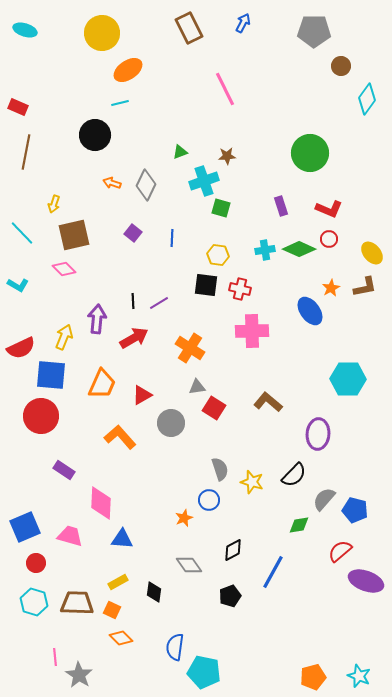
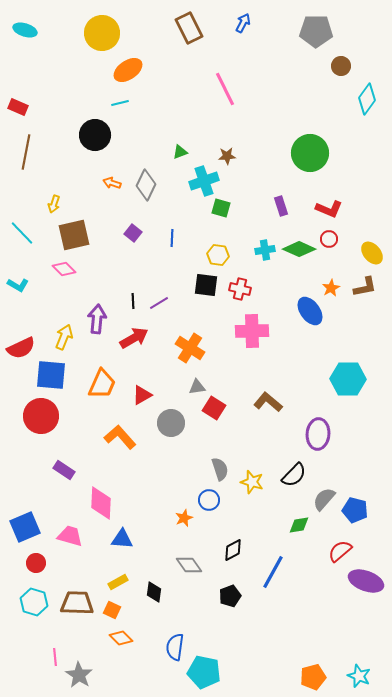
gray pentagon at (314, 31): moved 2 px right
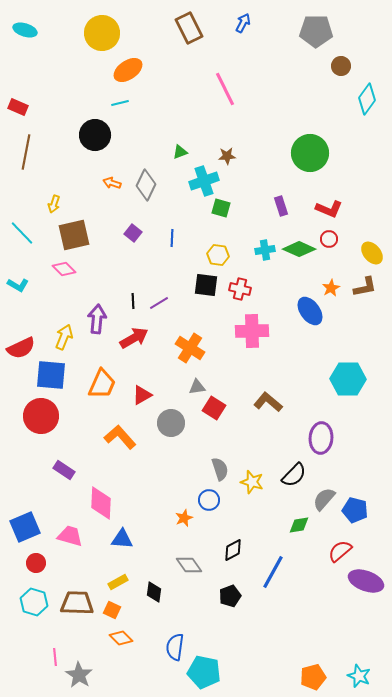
purple ellipse at (318, 434): moved 3 px right, 4 px down
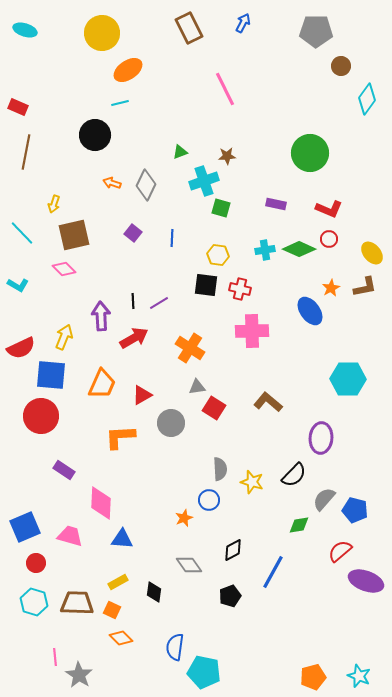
purple rectangle at (281, 206): moved 5 px left, 2 px up; rotated 60 degrees counterclockwise
purple arrow at (97, 319): moved 4 px right, 3 px up; rotated 8 degrees counterclockwise
orange L-shape at (120, 437): rotated 52 degrees counterclockwise
gray semicircle at (220, 469): rotated 15 degrees clockwise
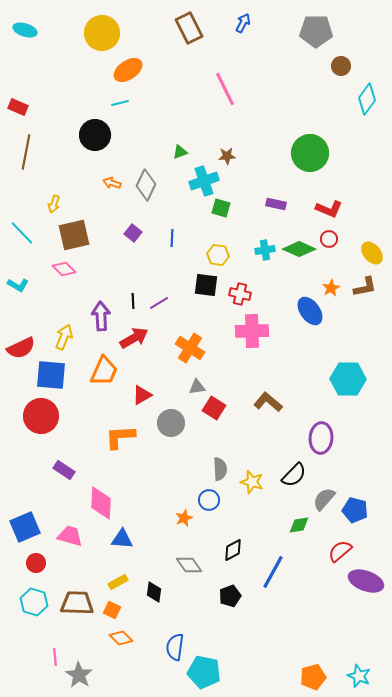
red cross at (240, 289): moved 5 px down
orange trapezoid at (102, 384): moved 2 px right, 13 px up
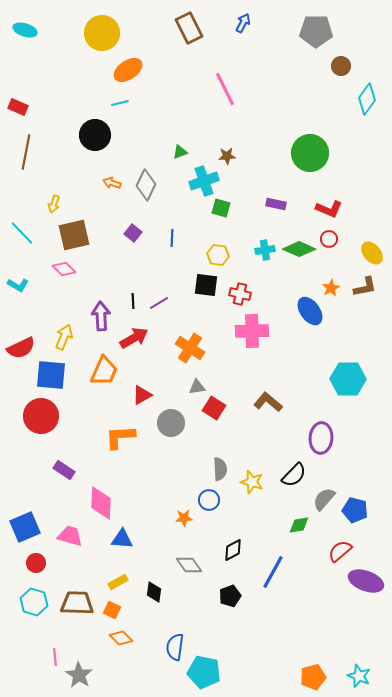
orange star at (184, 518): rotated 18 degrees clockwise
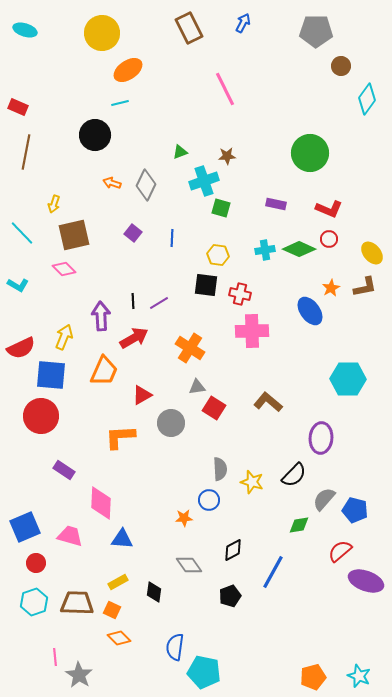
cyan hexagon at (34, 602): rotated 24 degrees clockwise
orange diamond at (121, 638): moved 2 px left
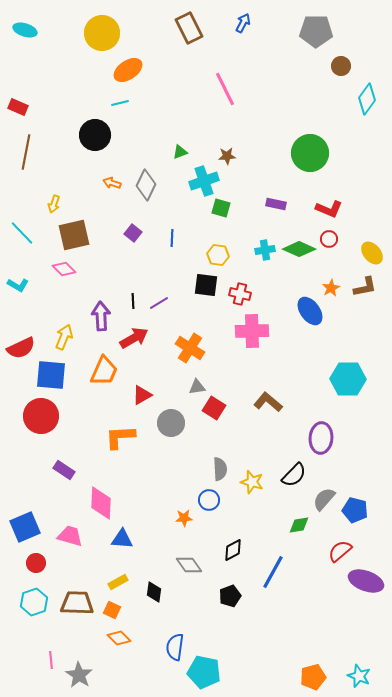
pink line at (55, 657): moved 4 px left, 3 px down
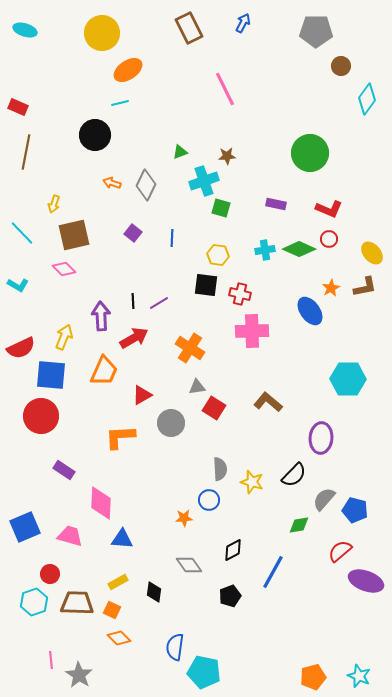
red circle at (36, 563): moved 14 px right, 11 px down
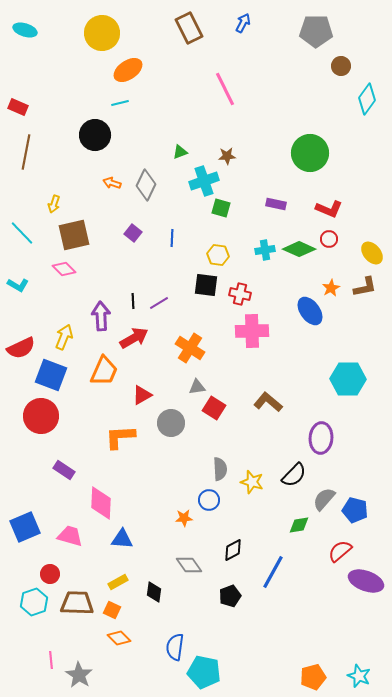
blue square at (51, 375): rotated 16 degrees clockwise
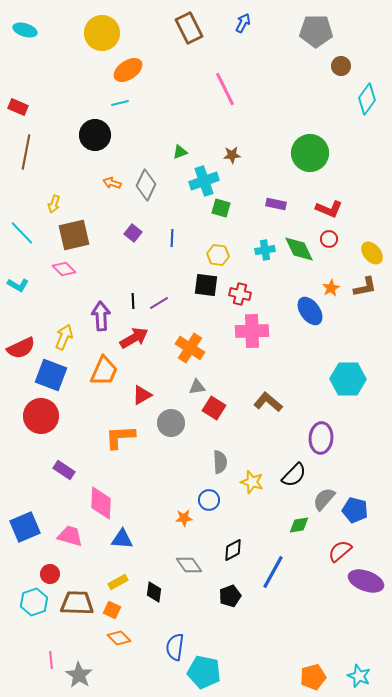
brown star at (227, 156): moved 5 px right, 1 px up
green diamond at (299, 249): rotated 40 degrees clockwise
gray semicircle at (220, 469): moved 7 px up
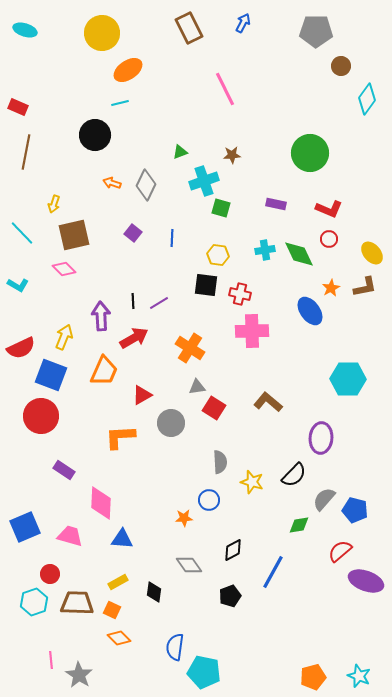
green diamond at (299, 249): moved 5 px down
